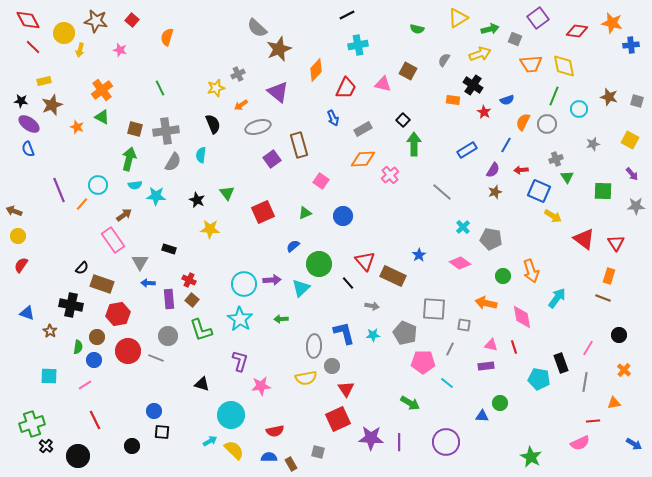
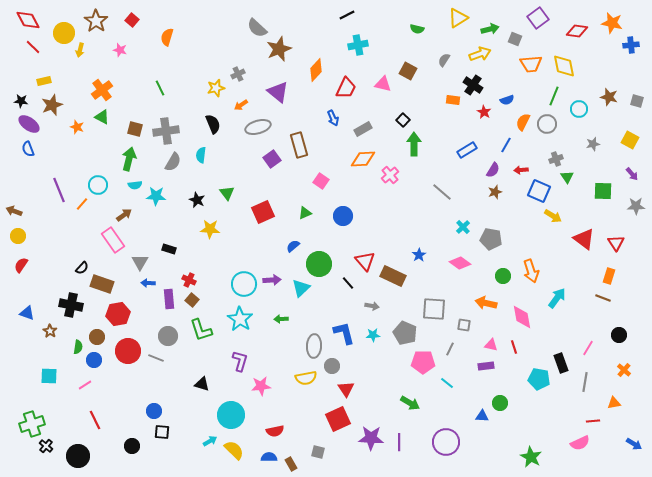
brown star at (96, 21): rotated 25 degrees clockwise
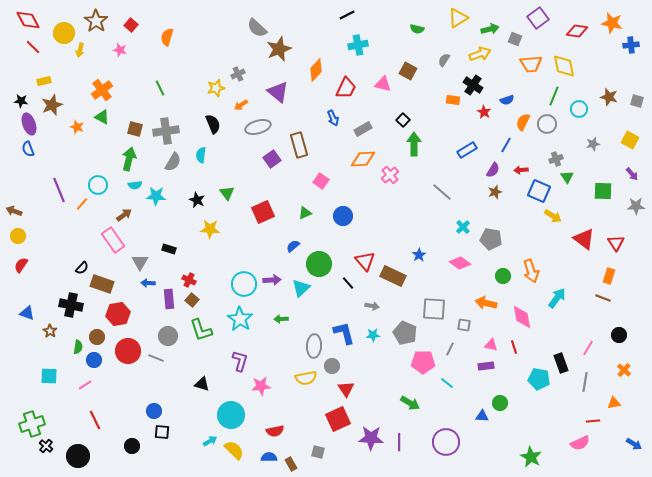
red square at (132, 20): moved 1 px left, 5 px down
purple ellipse at (29, 124): rotated 35 degrees clockwise
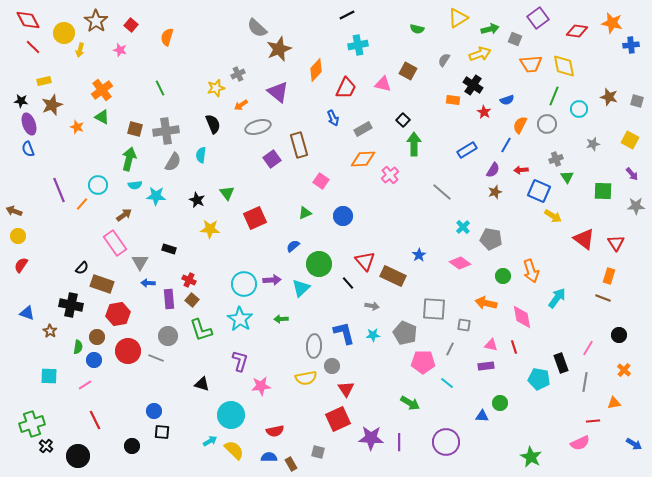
orange semicircle at (523, 122): moved 3 px left, 3 px down
red square at (263, 212): moved 8 px left, 6 px down
pink rectangle at (113, 240): moved 2 px right, 3 px down
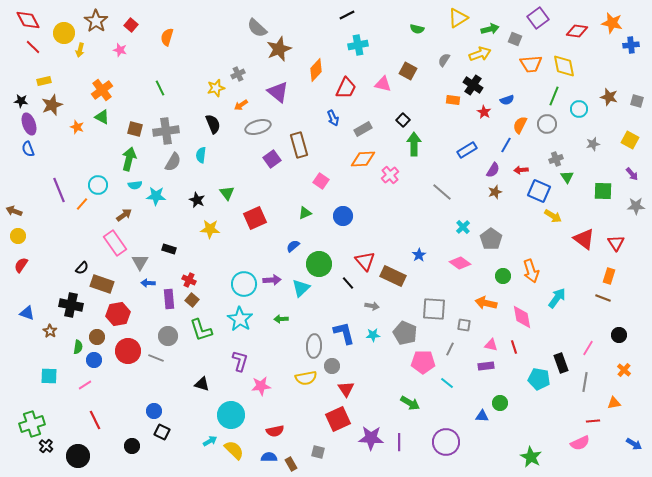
gray pentagon at (491, 239): rotated 25 degrees clockwise
black square at (162, 432): rotated 21 degrees clockwise
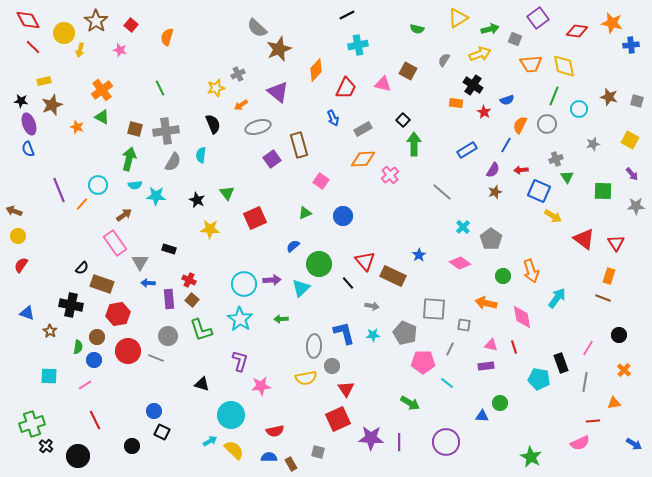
orange rectangle at (453, 100): moved 3 px right, 3 px down
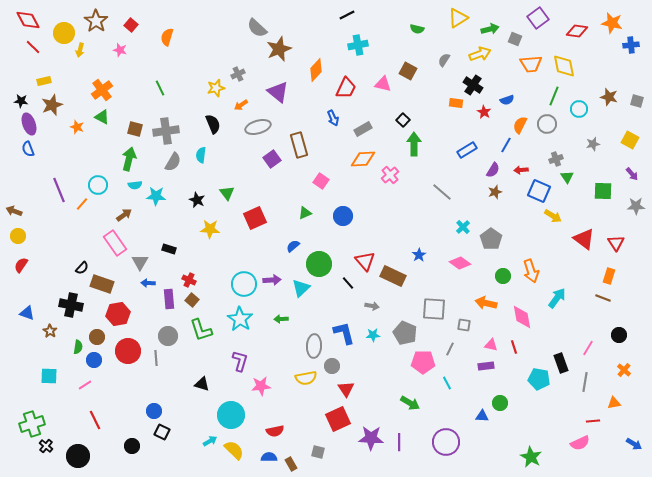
gray line at (156, 358): rotated 63 degrees clockwise
cyan line at (447, 383): rotated 24 degrees clockwise
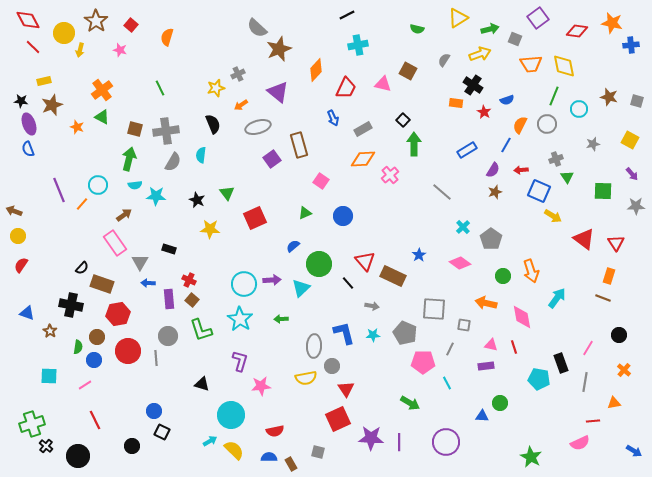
blue arrow at (634, 444): moved 7 px down
